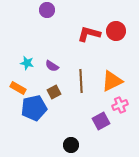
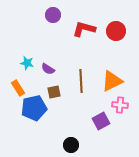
purple circle: moved 6 px right, 5 px down
red L-shape: moved 5 px left, 5 px up
purple semicircle: moved 4 px left, 3 px down
orange rectangle: rotated 28 degrees clockwise
brown square: rotated 16 degrees clockwise
pink cross: rotated 28 degrees clockwise
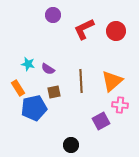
red L-shape: rotated 40 degrees counterclockwise
cyan star: moved 1 px right, 1 px down
orange triangle: rotated 15 degrees counterclockwise
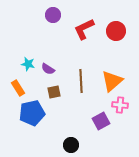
blue pentagon: moved 2 px left, 5 px down
